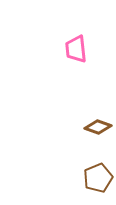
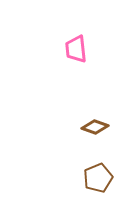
brown diamond: moved 3 px left
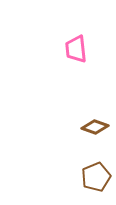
brown pentagon: moved 2 px left, 1 px up
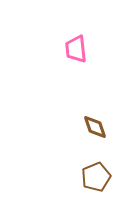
brown diamond: rotated 52 degrees clockwise
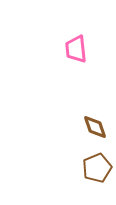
brown pentagon: moved 1 px right, 9 px up
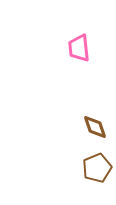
pink trapezoid: moved 3 px right, 1 px up
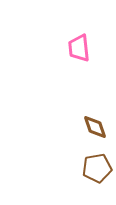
brown pentagon: rotated 12 degrees clockwise
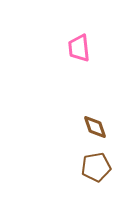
brown pentagon: moved 1 px left, 1 px up
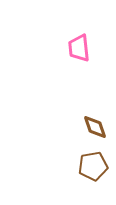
brown pentagon: moved 3 px left, 1 px up
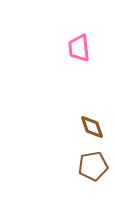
brown diamond: moved 3 px left
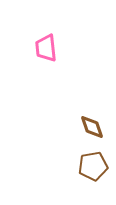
pink trapezoid: moved 33 px left
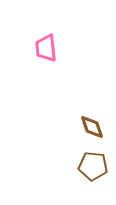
brown pentagon: rotated 16 degrees clockwise
